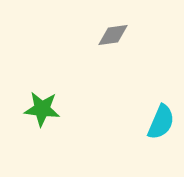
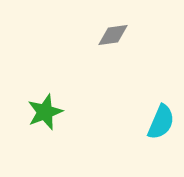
green star: moved 3 px right, 3 px down; rotated 27 degrees counterclockwise
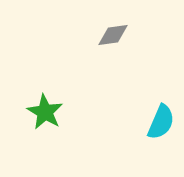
green star: rotated 21 degrees counterclockwise
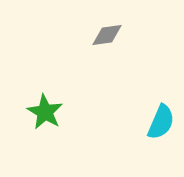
gray diamond: moved 6 px left
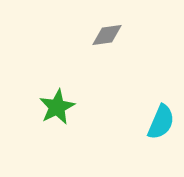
green star: moved 12 px right, 5 px up; rotated 15 degrees clockwise
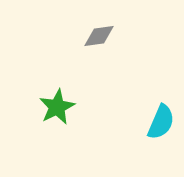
gray diamond: moved 8 px left, 1 px down
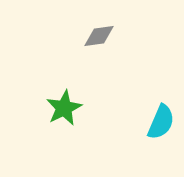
green star: moved 7 px right, 1 px down
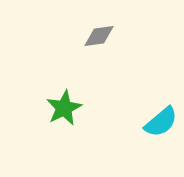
cyan semicircle: rotated 27 degrees clockwise
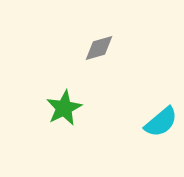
gray diamond: moved 12 px down; rotated 8 degrees counterclockwise
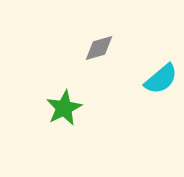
cyan semicircle: moved 43 px up
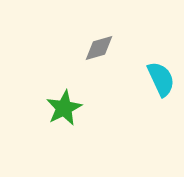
cyan semicircle: rotated 75 degrees counterclockwise
